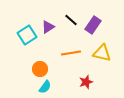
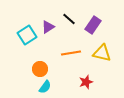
black line: moved 2 px left, 1 px up
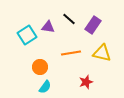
purple triangle: rotated 40 degrees clockwise
orange circle: moved 2 px up
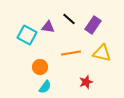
cyan square: rotated 30 degrees counterclockwise
